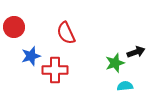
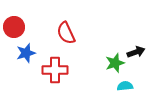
blue star: moved 5 px left, 3 px up
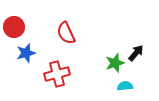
black arrow: moved 1 px down; rotated 30 degrees counterclockwise
red cross: moved 2 px right, 4 px down; rotated 15 degrees counterclockwise
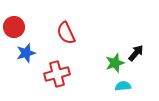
cyan semicircle: moved 2 px left
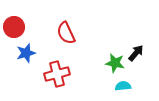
green star: rotated 30 degrees clockwise
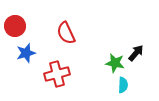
red circle: moved 1 px right, 1 px up
cyan semicircle: moved 1 px up; rotated 98 degrees clockwise
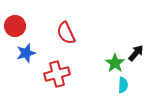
green star: rotated 24 degrees clockwise
